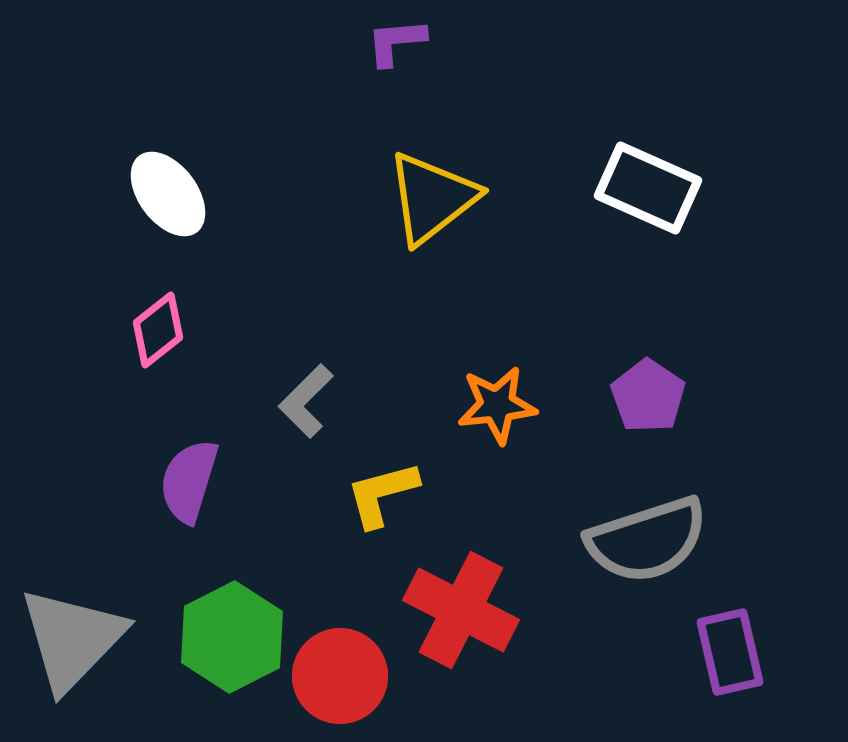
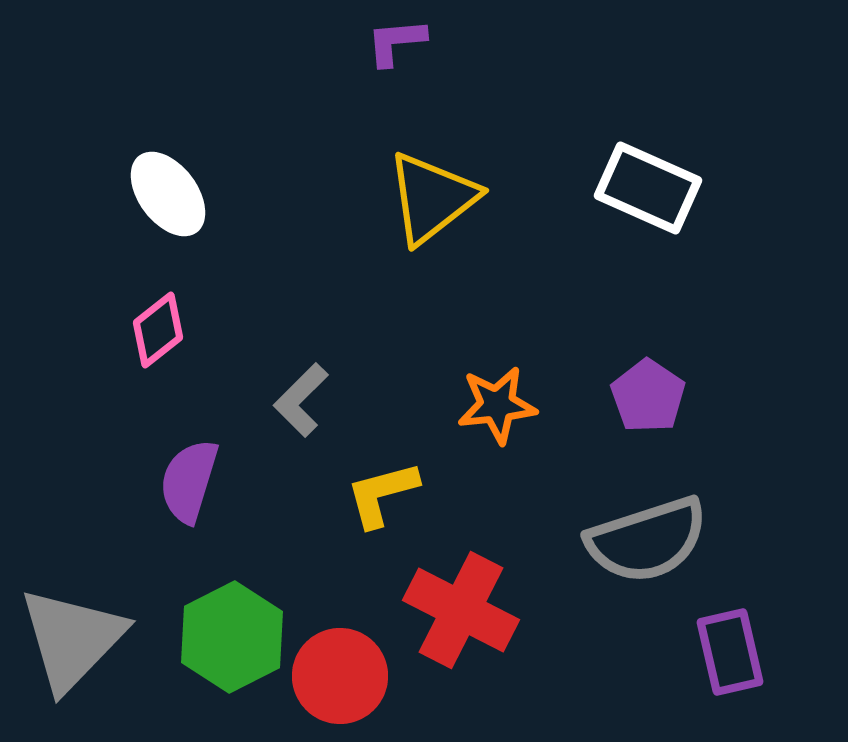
gray L-shape: moved 5 px left, 1 px up
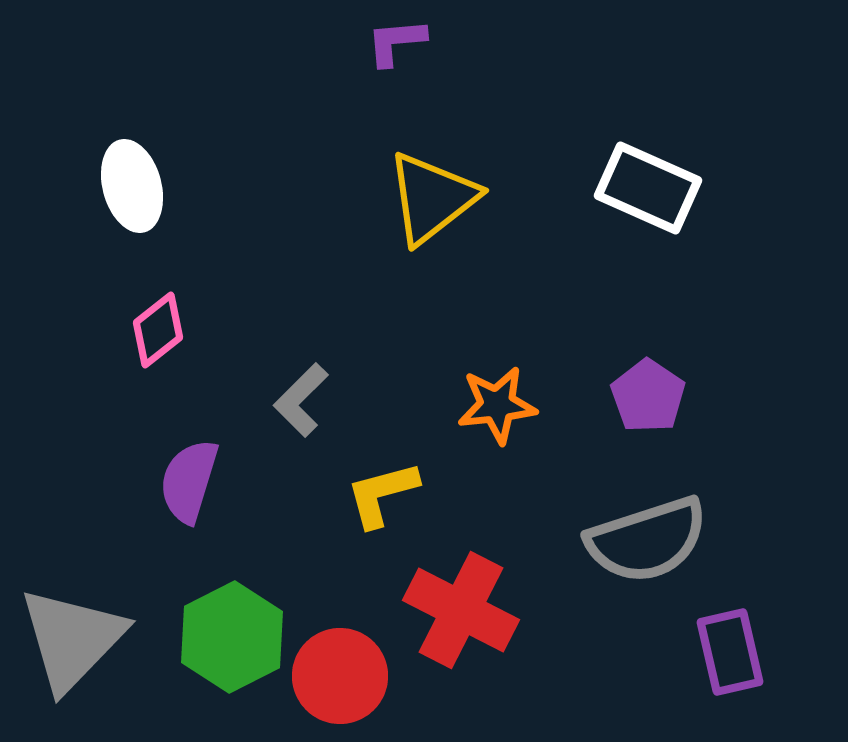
white ellipse: moved 36 px left, 8 px up; rotated 22 degrees clockwise
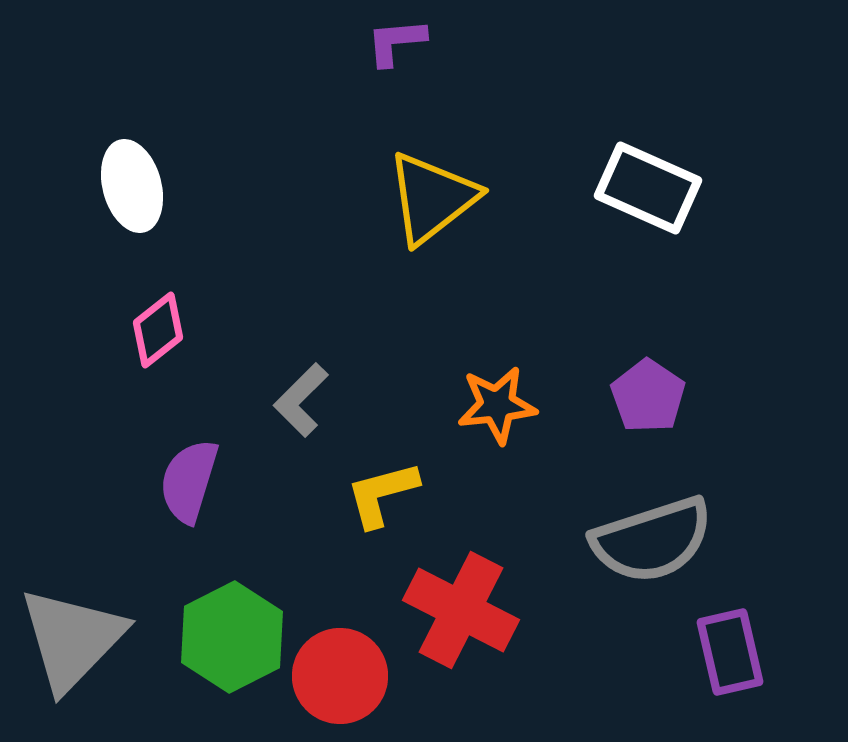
gray semicircle: moved 5 px right
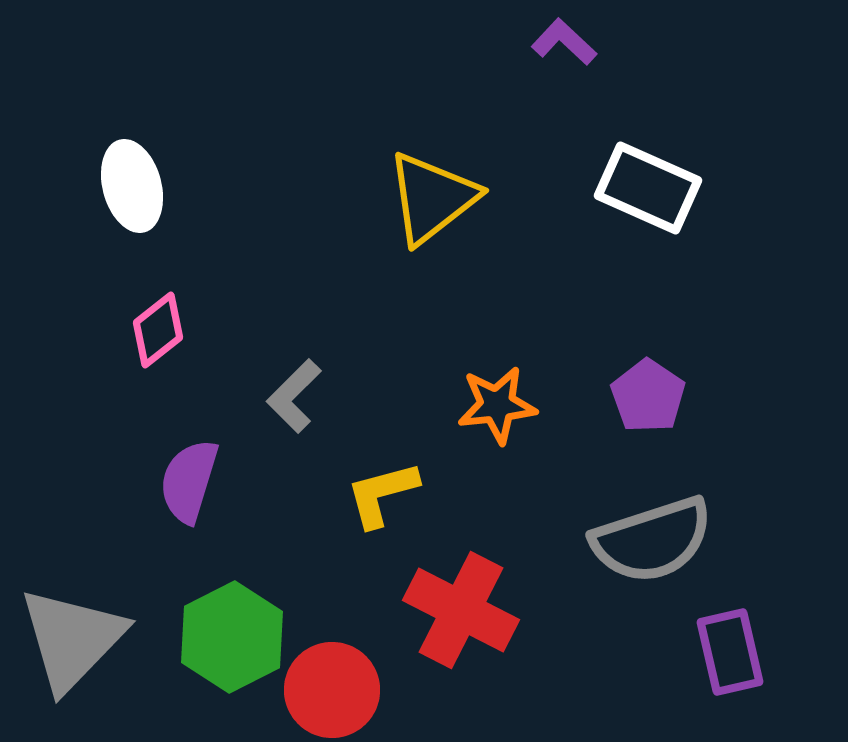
purple L-shape: moved 168 px right; rotated 48 degrees clockwise
gray L-shape: moved 7 px left, 4 px up
red circle: moved 8 px left, 14 px down
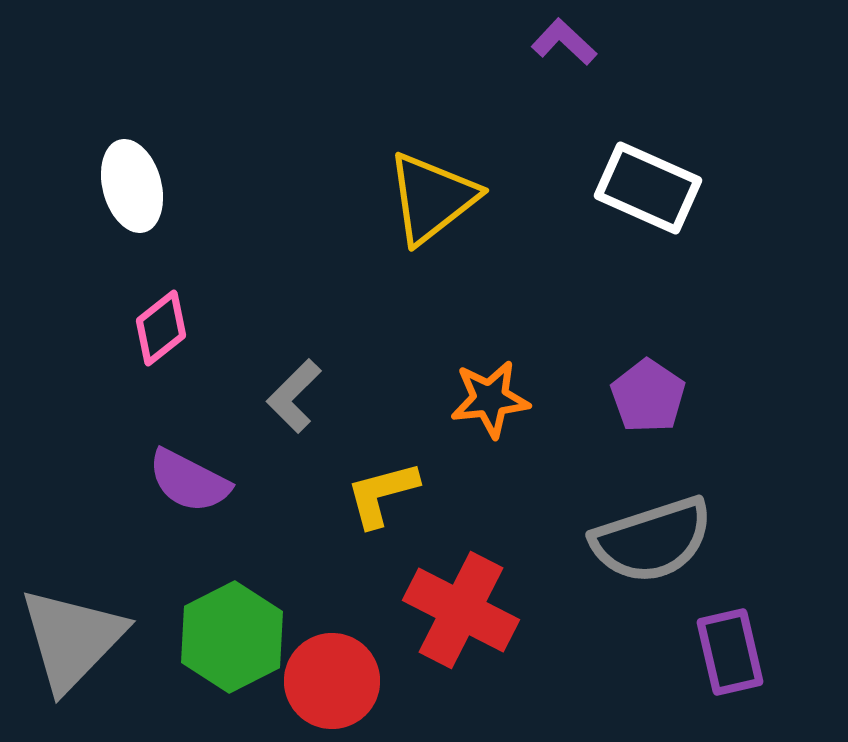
pink diamond: moved 3 px right, 2 px up
orange star: moved 7 px left, 6 px up
purple semicircle: rotated 80 degrees counterclockwise
red circle: moved 9 px up
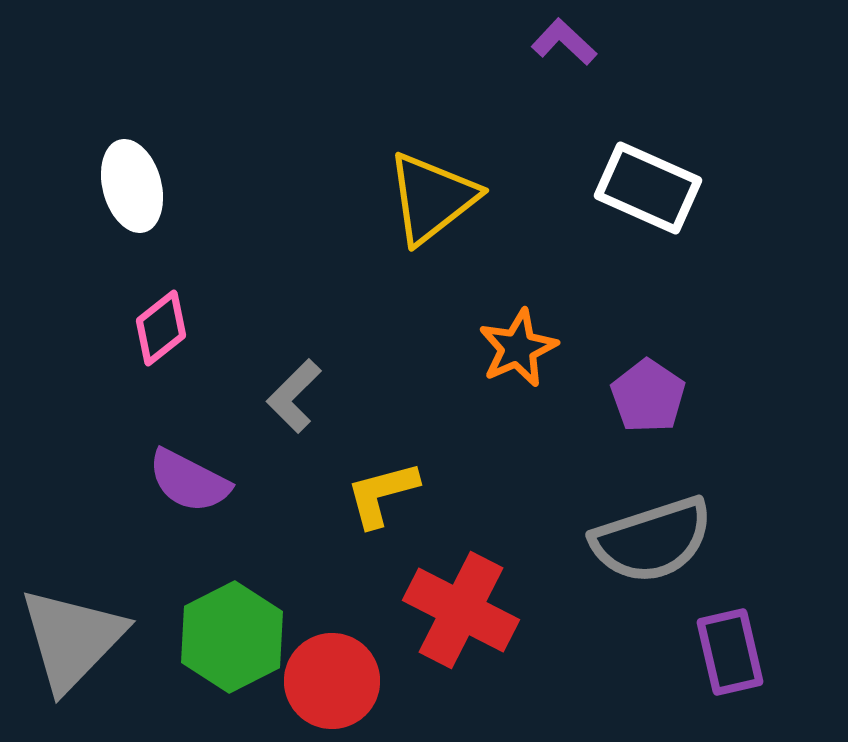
orange star: moved 28 px right, 51 px up; rotated 18 degrees counterclockwise
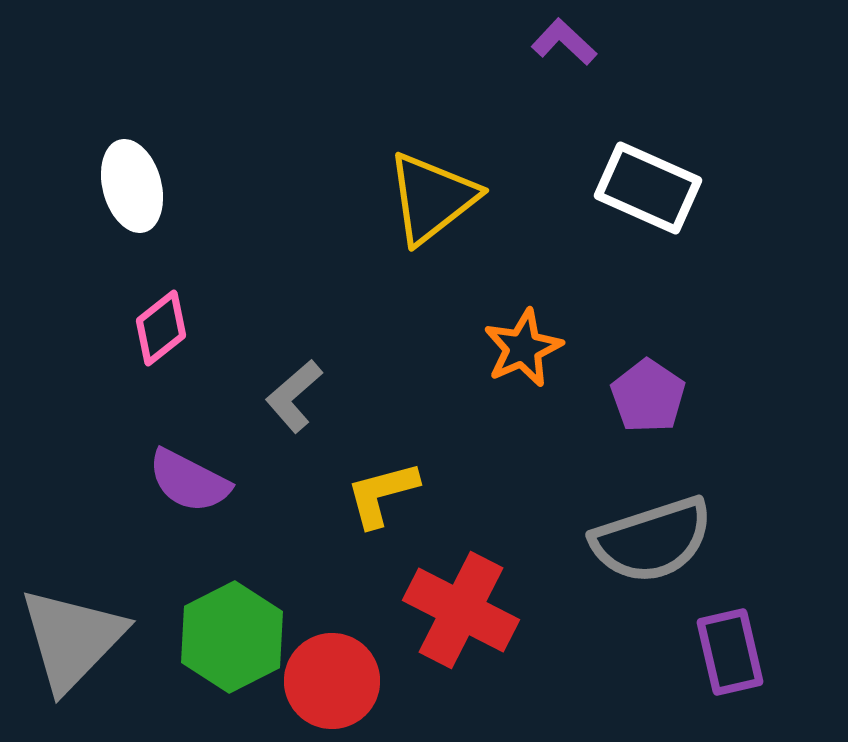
orange star: moved 5 px right
gray L-shape: rotated 4 degrees clockwise
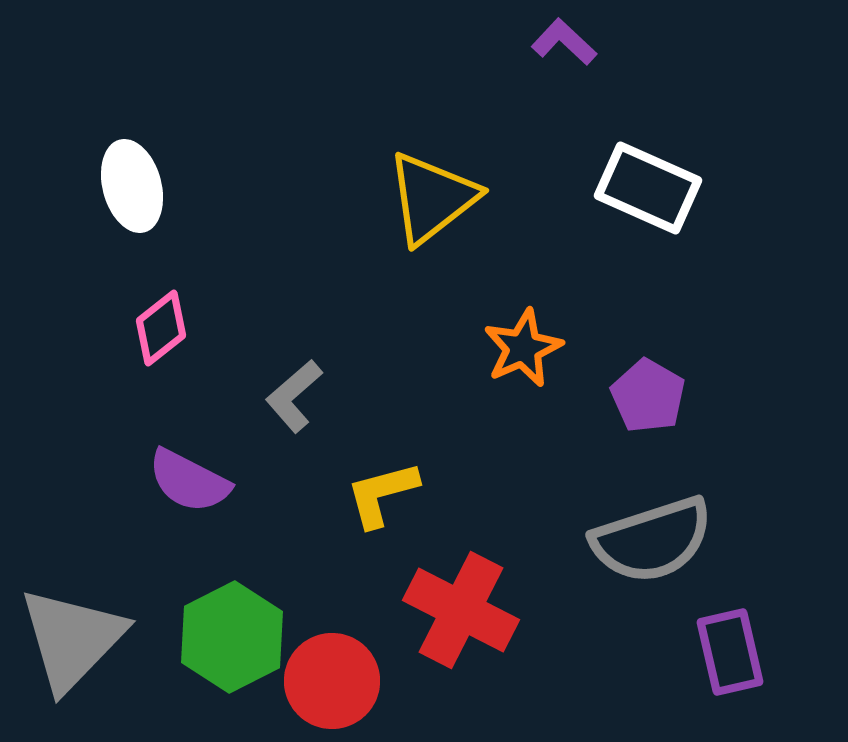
purple pentagon: rotated 4 degrees counterclockwise
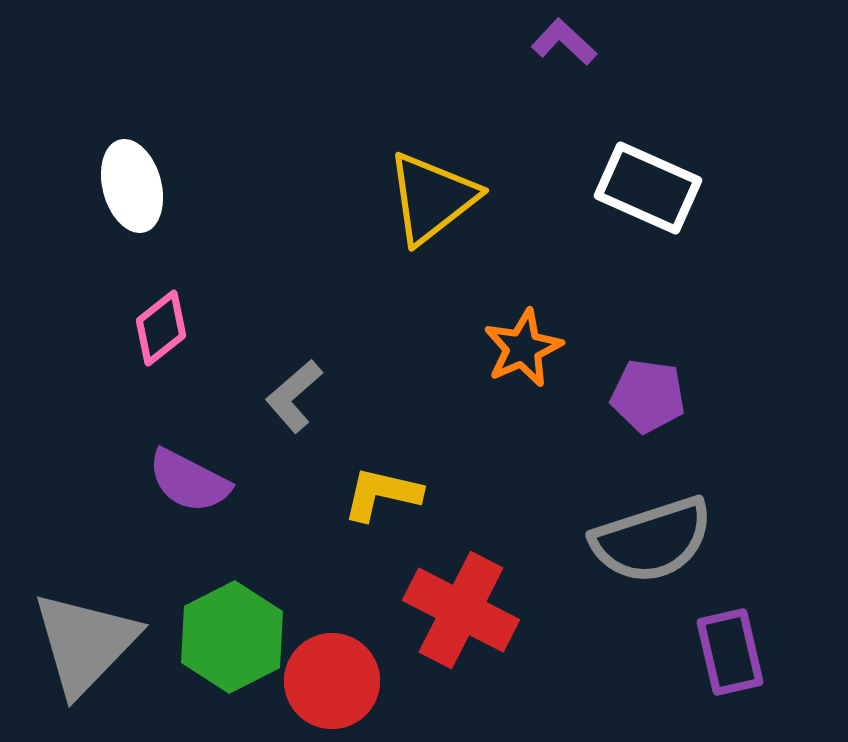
purple pentagon: rotated 22 degrees counterclockwise
yellow L-shape: rotated 28 degrees clockwise
gray triangle: moved 13 px right, 4 px down
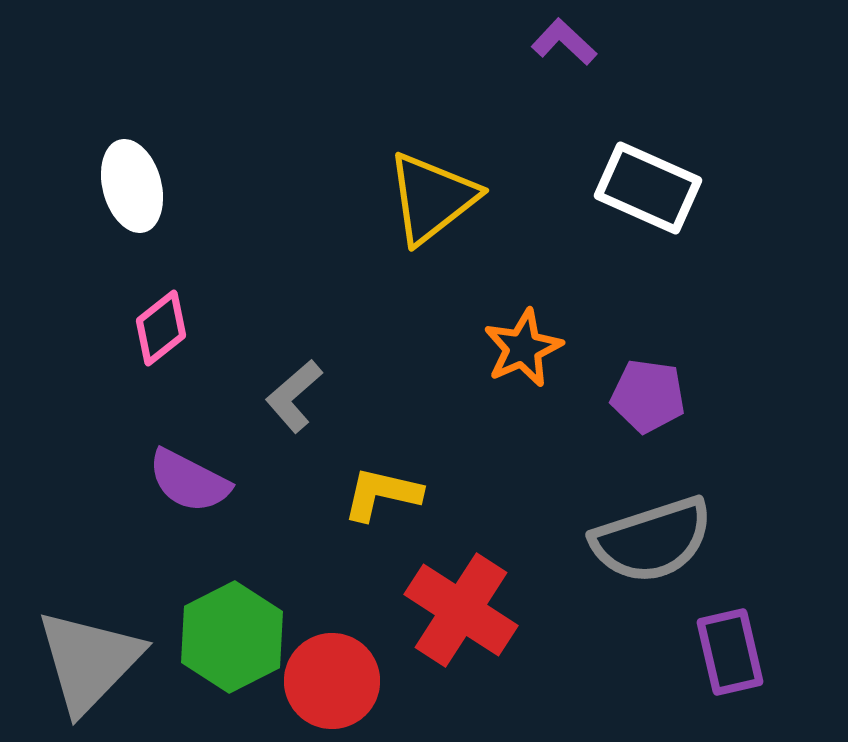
red cross: rotated 6 degrees clockwise
gray triangle: moved 4 px right, 18 px down
